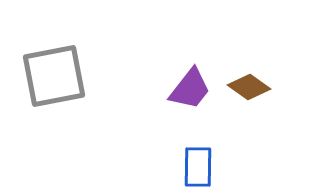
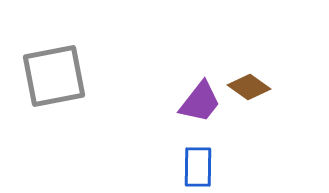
purple trapezoid: moved 10 px right, 13 px down
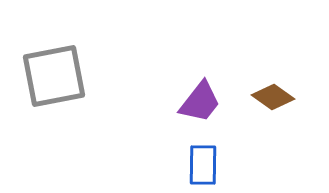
brown diamond: moved 24 px right, 10 px down
blue rectangle: moved 5 px right, 2 px up
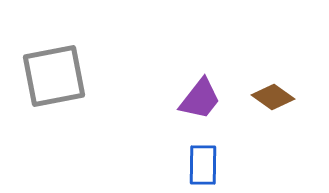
purple trapezoid: moved 3 px up
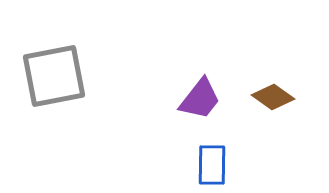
blue rectangle: moved 9 px right
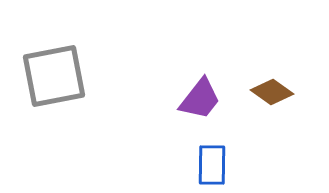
brown diamond: moved 1 px left, 5 px up
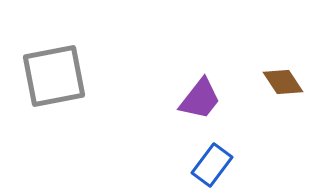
brown diamond: moved 11 px right, 10 px up; rotated 21 degrees clockwise
blue rectangle: rotated 36 degrees clockwise
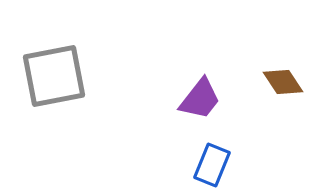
blue rectangle: rotated 15 degrees counterclockwise
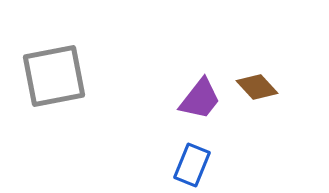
brown diamond: moved 26 px left, 5 px down; rotated 9 degrees counterclockwise
blue rectangle: moved 20 px left
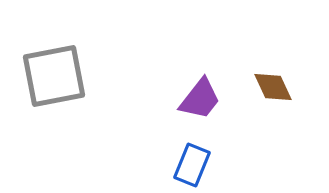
brown diamond: moved 16 px right; rotated 18 degrees clockwise
